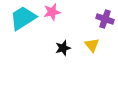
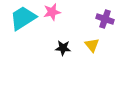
black star: rotated 21 degrees clockwise
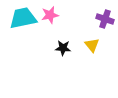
pink star: moved 2 px left, 3 px down
cyan trapezoid: rotated 20 degrees clockwise
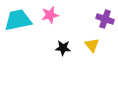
cyan trapezoid: moved 5 px left, 2 px down
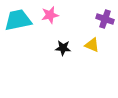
yellow triangle: rotated 28 degrees counterclockwise
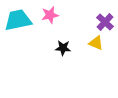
purple cross: moved 3 px down; rotated 24 degrees clockwise
yellow triangle: moved 4 px right, 2 px up
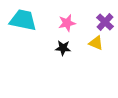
pink star: moved 17 px right, 8 px down
cyan trapezoid: moved 5 px right; rotated 24 degrees clockwise
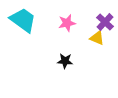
cyan trapezoid: rotated 24 degrees clockwise
yellow triangle: moved 1 px right, 5 px up
black star: moved 2 px right, 13 px down
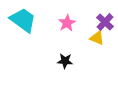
pink star: rotated 18 degrees counterclockwise
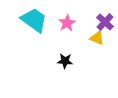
cyan trapezoid: moved 11 px right
